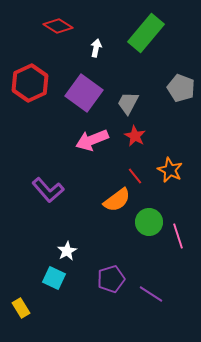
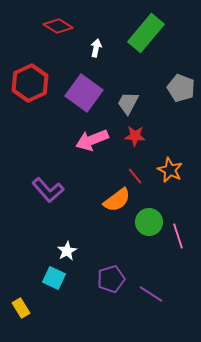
red star: rotated 25 degrees counterclockwise
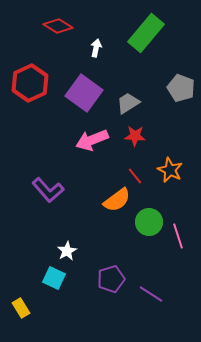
gray trapezoid: rotated 30 degrees clockwise
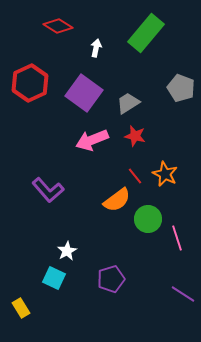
red star: rotated 10 degrees clockwise
orange star: moved 5 px left, 4 px down
green circle: moved 1 px left, 3 px up
pink line: moved 1 px left, 2 px down
purple line: moved 32 px right
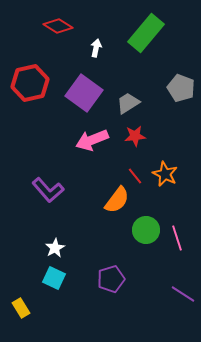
red hexagon: rotated 12 degrees clockwise
red star: rotated 20 degrees counterclockwise
orange semicircle: rotated 16 degrees counterclockwise
green circle: moved 2 px left, 11 px down
white star: moved 12 px left, 3 px up
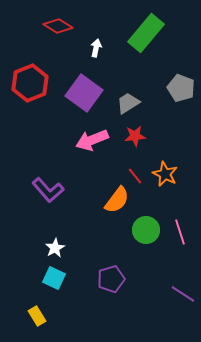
red hexagon: rotated 9 degrees counterclockwise
pink line: moved 3 px right, 6 px up
yellow rectangle: moved 16 px right, 8 px down
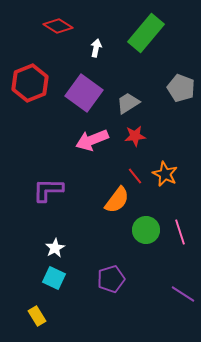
purple L-shape: rotated 132 degrees clockwise
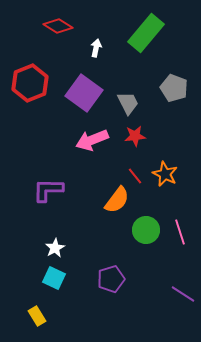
gray pentagon: moved 7 px left
gray trapezoid: rotated 95 degrees clockwise
